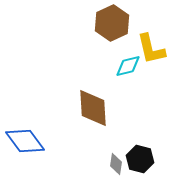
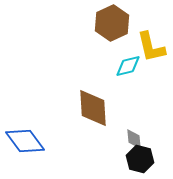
yellow L-shape: moved 2 px up
gray diamond: moved 18 px right, 25 px up; rotated 15 degrees counterclockwise
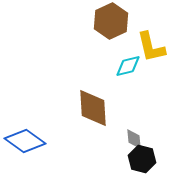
brown hexagon: moved 1 px left, 2 px up
blue diamond: rotated 18 degrees counterclockwise
black hexagon: moved 2 px right
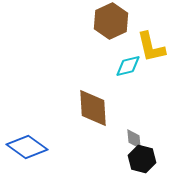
blue diamond: moved 2 px right, 6 px down
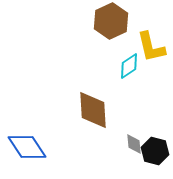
cyan diamond: moved 1 px right; rotated 20 degrees counterclockwise
brown diamond: moved 2 px down
gray diamond: moved 5 px down
blue diamond: rotated 21 degrees clockwise
black hexagon: moved 13 px right, 8 px up
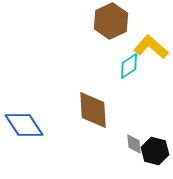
yellow L-shape: rotated 144 degrees clockwise
blue diamond: moved 3 px left, 22 px up
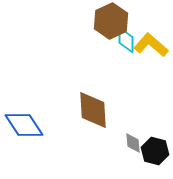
yellow L-shape: moved 2 px up
cyan diamond: moved 3 px left, 26 px up; rotated 56 degrees counterclockwise
gray diamond: moved 1 px left, 1 px up
